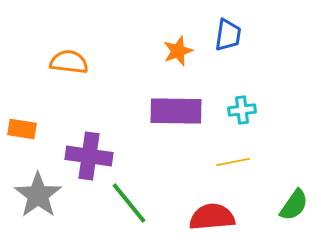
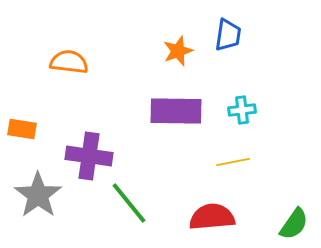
green semicircle: moved 19 px down
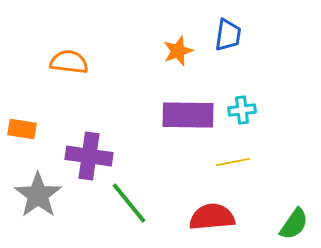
purple rectangle: moved 12 px right, 4 px down
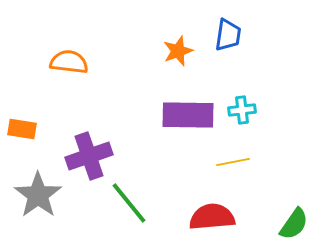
purple cross: rotated 27 degrees counterclockwise
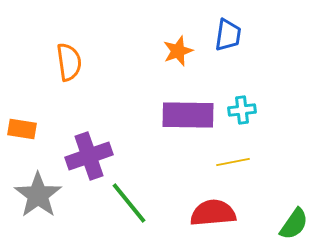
orange semicircle: rotated 75 degrees clockwise
red semicircle: moved 1 px right, 4 px up
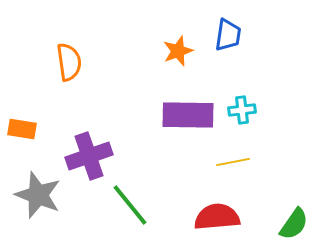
gray star: rotated 15 degrees counterclockwise
green line: moved 1 px right, 2 px down
red semicircle: moved 4 px right, 4 px down
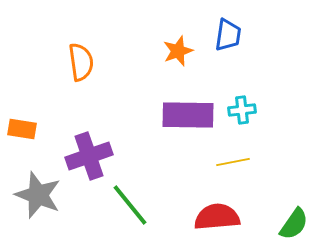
orange semicircle: moved 12 px right
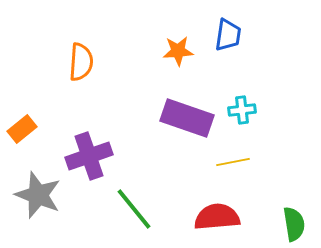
orange star: rotated 16 degrees clockwise
orange semicircle: rotated 12 degrees clockwise
purple rectangle: moved 1 px left, 3 px down; rotated 18 degrees clockwise
orange rectangle: rotated 48 degrees counterclockwise
green line: moved 4 px right, 4 px down
green semicircle: rotated 44 degrees counterclockwise
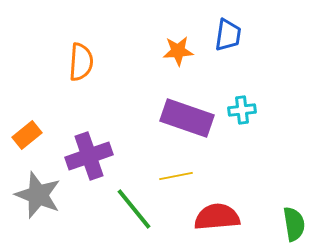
orange rectangle: moved 5 px right, 6 px down
yellow line: moved 57 px left, 14 px down
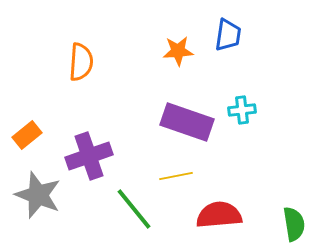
purple rectangle: moved 4 px down
red semicircle: moved 2 px right, 2 px up
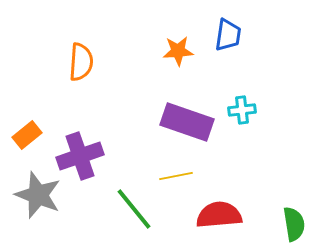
purple cross: moved 9 px left
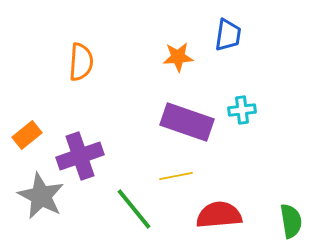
orange star: moved 6 px down
gray star: moved 3 px right, 1 px down; rotated 6 degrees clockwise
green semicircle: moved 3 px left, 3 px up
